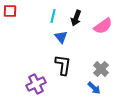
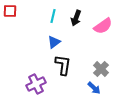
blue triangle: moved 7 px left, 5 px down; rotated 32 degrees clockwise
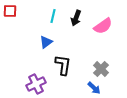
blue triangle: moved 8 px left
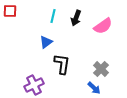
black L-shape: moved 1 px left, 1 px up
purple cross: moved 2 px left, 1 px down
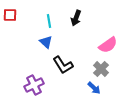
red square: moved 4 px down
cyan line: moved 4 px left, 5 px down; rotated 24 degrees counterclockwise
pink semicircle: moved 5 px right, 19 px down
blue triangle: rotated 40 degrees counterclockwise
black L-shape: moved 1 px right, 1 px down; rotated 140 degrees clockwise
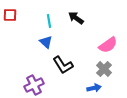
black arrow: rotated 105 degrees clockwise
gray cross: moved 3 px right
blue arrow: rotated 56 degrees counterclockwise
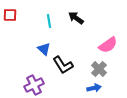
blue triangle: moved 2 px left, 7 px down
gray cross: moved 5 px left
